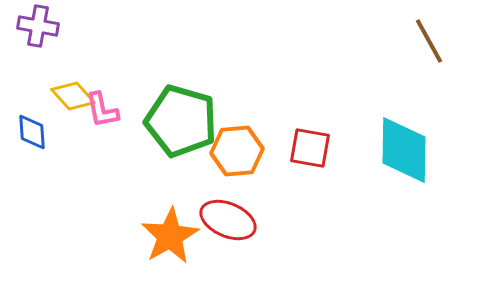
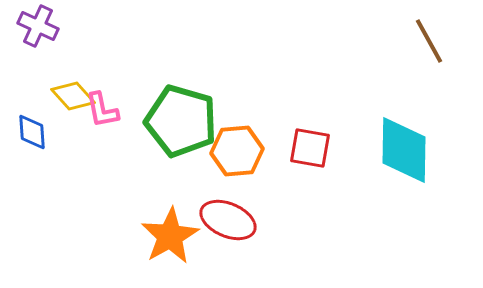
purple cross: rotated 15 degrees clockwise
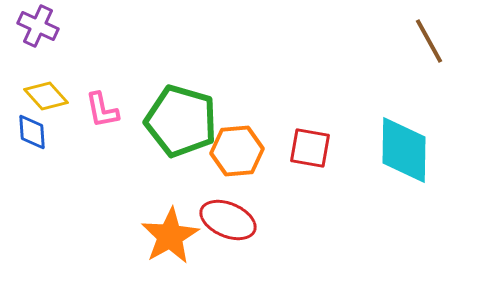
yellow diamond: moved 27 px left
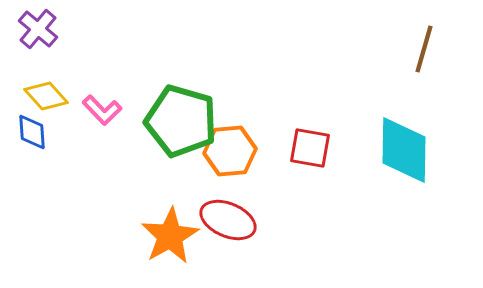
purple cross: moved 3 px down; rotated 15 degrees clockwise
brown line: moved 5 px left, 8 px down; rotated 45 degrees clockwise
pink L-shape: rotated 33 degrees counterclockwise
orange hexagon: moved 7 px left
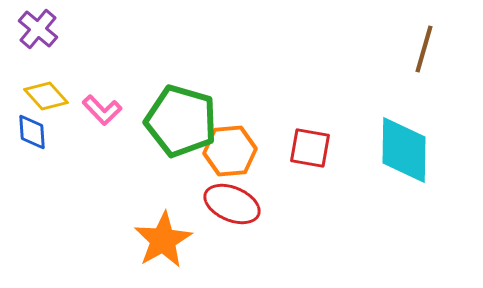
red ellipse: moved 4 px right, 16 px up
orange star: moved 7 px left, 4 px down
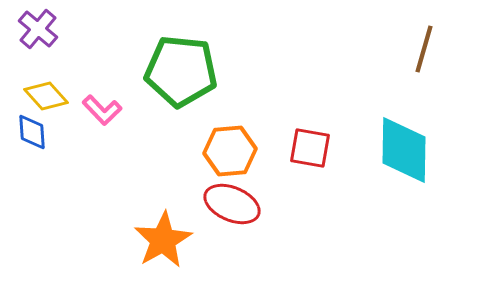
green pentagon: moved 50 px up; rotated 10 degrees counterclockwise
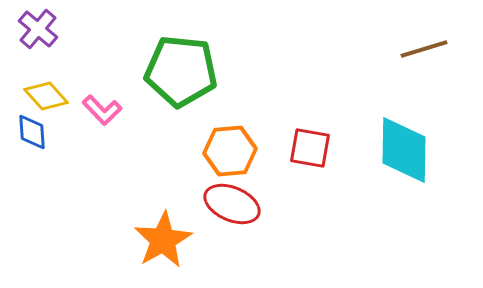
brown line: rotated 57 degrees clockwise
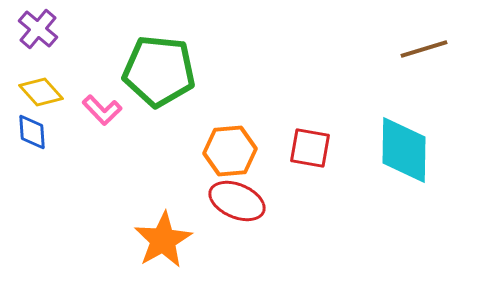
green pentagon: moved 22 px left
yellow diamond: moved 5 px left, 4 px up
red ellipse: moved 5 px right, 3 px up
